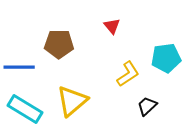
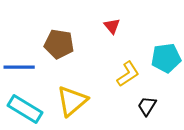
brown pentagon: rotated 8 degrees clockwise
black trapezoid: rotated 15 degrees counterclockwise
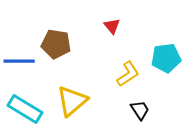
brown pentagon: moved 3 px left
blue line: moved 6 px up
black trapezoid: moved 7 px left, 4 px down; rotated 115 degrees clockwise
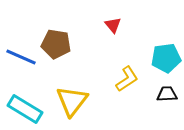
red triangle: moved 1 px right, 1 px up
blue line: moved 2 px right, 4 px up; rotated 24 degrees clockwise
yellow L-shape: moved 1 px left, 5 px down
yellow triangle: rotated 12 degrees counterclockwise
black trapezoid: moved 27 px right, 16 px up; rotated 60 degrees counterclockwise
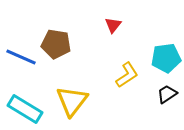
red triangle: rotated 18 degrees clockwise
yellow L-shape: moved 4 px up
black trapezoid: rotated 30 degrees counterclockwise
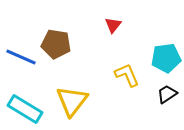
yellow L-shape: rotated 80 degrees counterclockwise
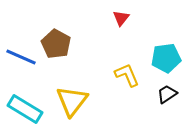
red triangle: moved 8 px right, 7 px up
brown pentagon: rotated 20 degrees clockwise
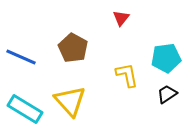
brown pentagon: moved 17 px right, 4 px down
yellow L-shape: rotated 12 degrees clockwise
yellow triangle: moved 2 px left; rotated 20 degrees counterclockwise
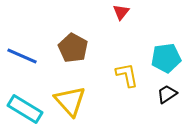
red triangle: moved 6 px up
blue line: moved 1 px right, 1 px up
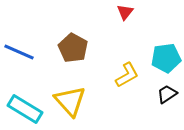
red triangle: moved 4 px right
blue line: moved 3 px left, 4 px up
yellow L-shape: rotated 72 degrees clockwise
